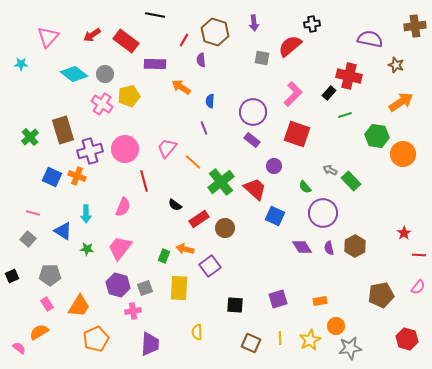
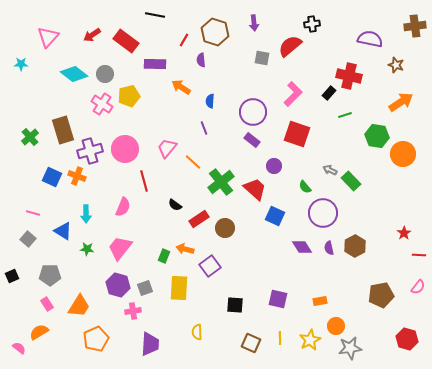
purple square at (278, 299): rotated 30 degrees clockwise
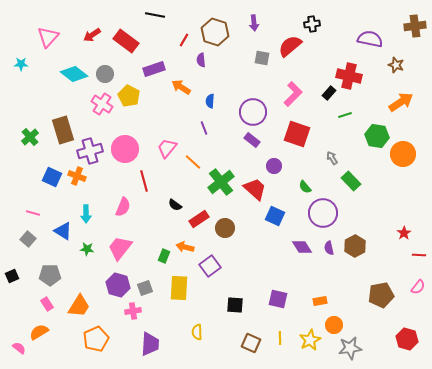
purple rectangle at (155, 64): moved 1 px left, 5 px down; rotated 20 degrees counterclockwise
yellow pentagon at (129, 96): rotated 30 degrees counterclockwise
gray arrow at (330, 170): moved 2 px right, 12 px up; rotated 32 degrees clockwise
orange arrow at (185, 249): moved 2 px up
orange circle at (336, 326): moved 2 px left, 1 px up
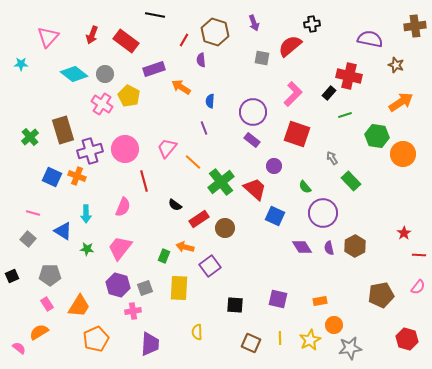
purple arrow at (254, 23): rotated 14 degrees counterclockwise
red arrow at (92, 35): rotated 36 degrees counterclockwise
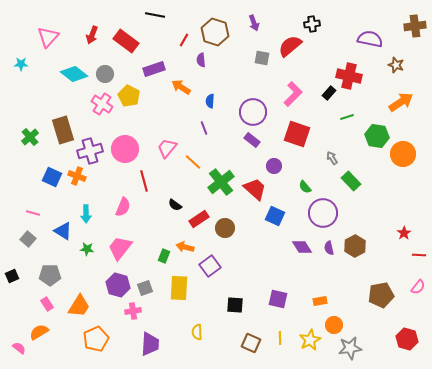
green line at (345, 115): moved 2 px right, 2 px down
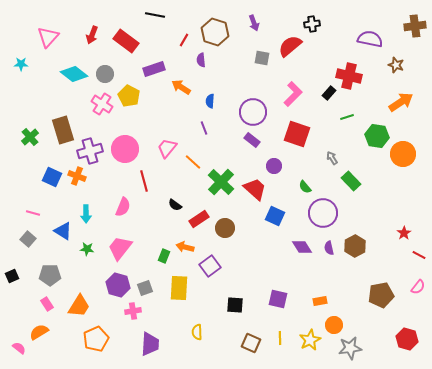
green cross at (221, 182): rotated 8 degrees counterclockwise
red line at (419, 255): rotated 24 degrees clockwise
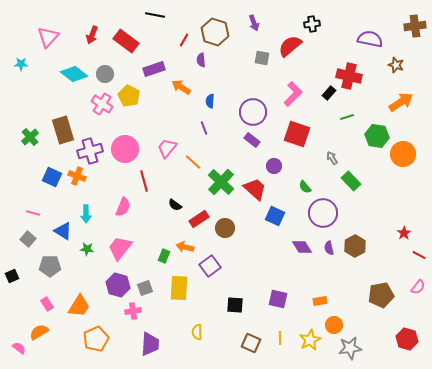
gray pentagon at (50, 275): moved 9 px up
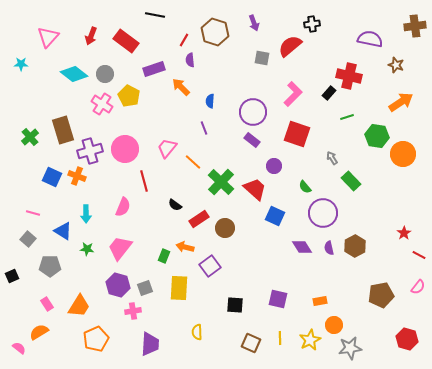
red arrow at (92, 35): moved 1 px left, 1 px down
purple semicircle at (201, 60): moved 11 px left
orange arrow at (181, 87): rotated 12 degrees clockwise
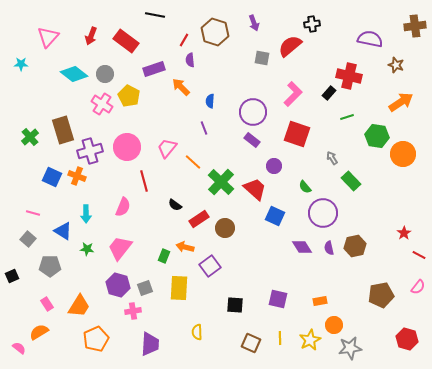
pink circle at (125, 149): moved 2 px right, 2 px up
brown hexagon at (355, 246): rotated 15 degrees clockwise
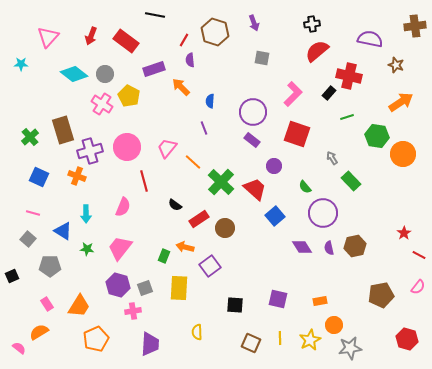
red semicircle at (290, 46): moved 27 px right, 5 px down
blue square at (52, 177): moved 13 px left
blue square at (275, 216): rotated 24 degrees clockwise
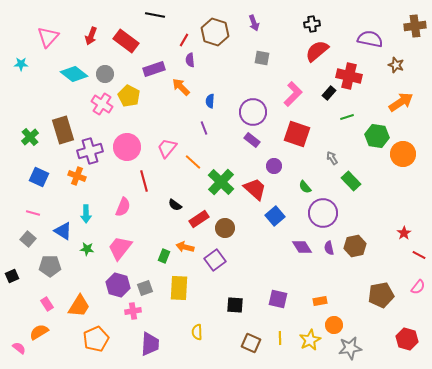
purple square at (210, 266): moved 5 px right, 6 px up
